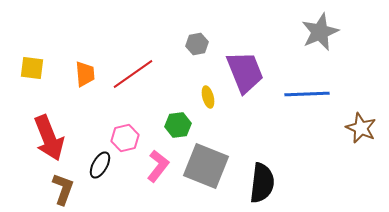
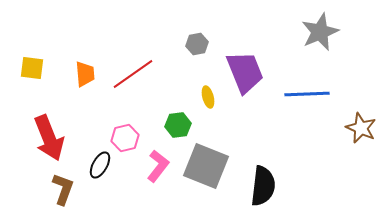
black semicircle: moved 1 px right, 3 px down
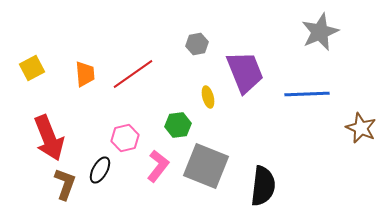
yellow square: rotated 35 degrees counterclockwise
black ellipse: moved 5 px down
brown L-shape: moved 2 px right, 5 px up
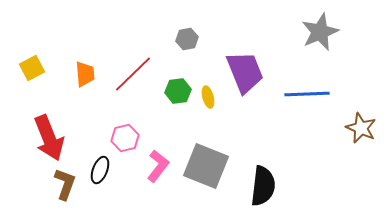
gray hexagon: moved 10 px left, 5 px up
red line: rotated 9 degrees counterclockwise
green hexagon: moved 34 px up
black ellipse: rotated 8 degrees counterclockwise
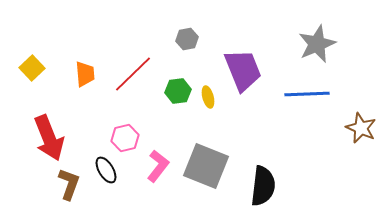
gray star: moved 3 px left, 12 px down
yellow square: rotated 15 degrees counterclockwise
purple trapezoid: moved 2 px left, 2 px up
black ellipse: moved 6 px right; rotated 52 degrees counterclockwise
brown L-shape: moved 4 px right
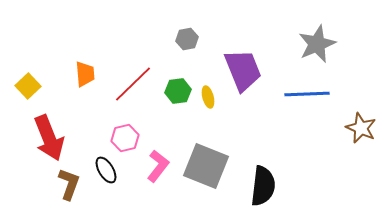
yellow square: moved 4 px left, 18 px down
red line: moved 10 px down
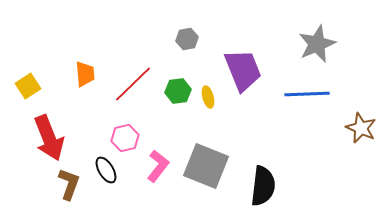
yellow square: rotated 10 degrees clockwise
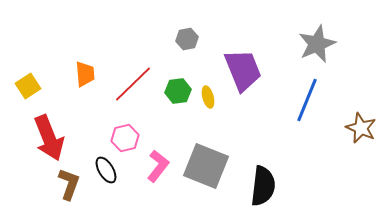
blue line: moved 6 px down; rotated 66 degrees counterclockwise
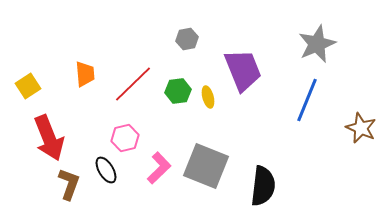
pink L-shape: moved 1 px right, 2 px down; rotated 8 degrees clockwise
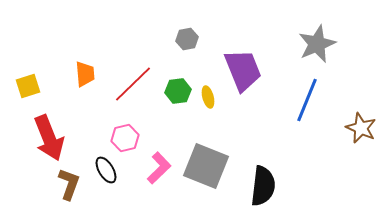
yellow square: rotated 15 degrees clockwise
